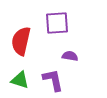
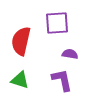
purple semicircle: moved 2 px up
purple L-shape: moved 9 px right
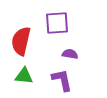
green triangle: moved 4 px right, 4 px up; rotated 12 degrees counterclockwise
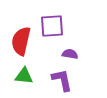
purple square: moved 5 px left, 3 px down
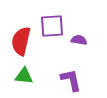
purple semicircle: moved 9 px right, 14 px up
purple L-shape: moved 9 px right
